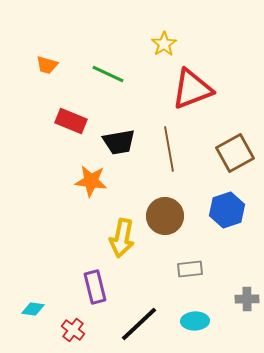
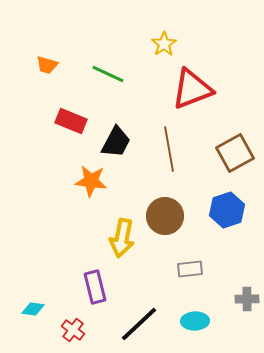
black trapezoid: moved 3 px left; rotated 52 degrees counterclockwise
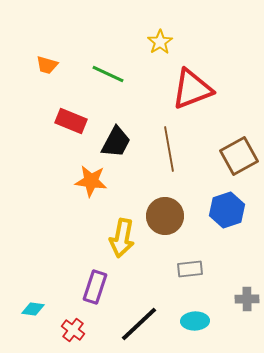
yellow star: moved 4 px left, 2 px up
brown square: moved 4 px right, 3 px down
purple rectangle: rotated 32 degrees clockwise
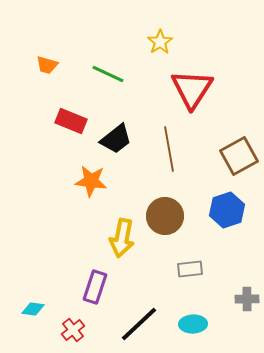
red triangle: rotated 36 degrees counterclockwise
black trapezoid: moved 3 px up; rotated 24 degrees clockwise
cyan ellipse: moved 2 px left, 3 px down
red cross: rotated 15 degrees clockwise
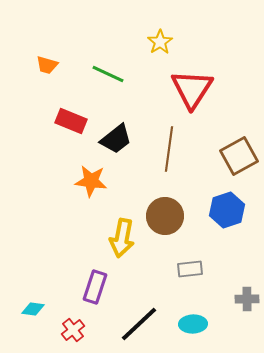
brown line: rotated 18 degrees clockwise
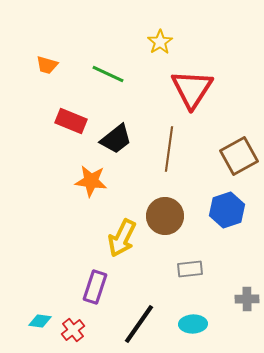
yellow arrow: rotated 15 degrees clockwise
cyan diamond: moved 7 px right, 12 px down
black line: rotated 12 degrees counterclockwise
